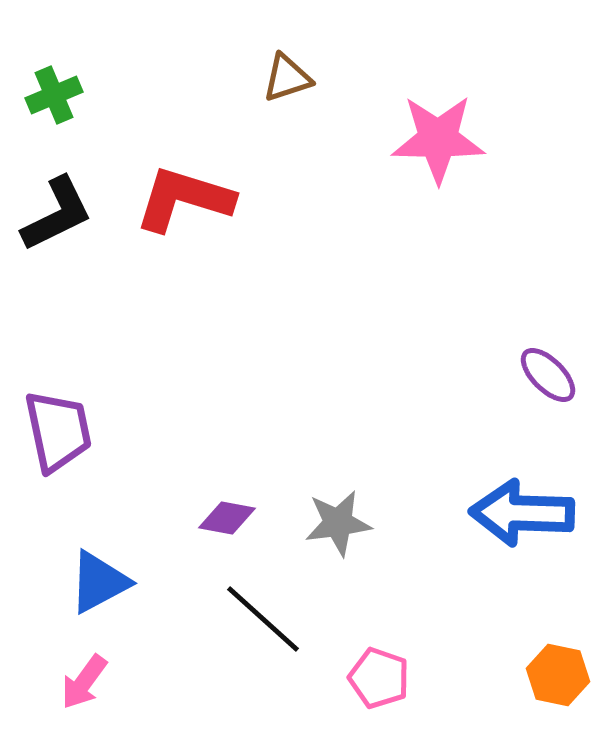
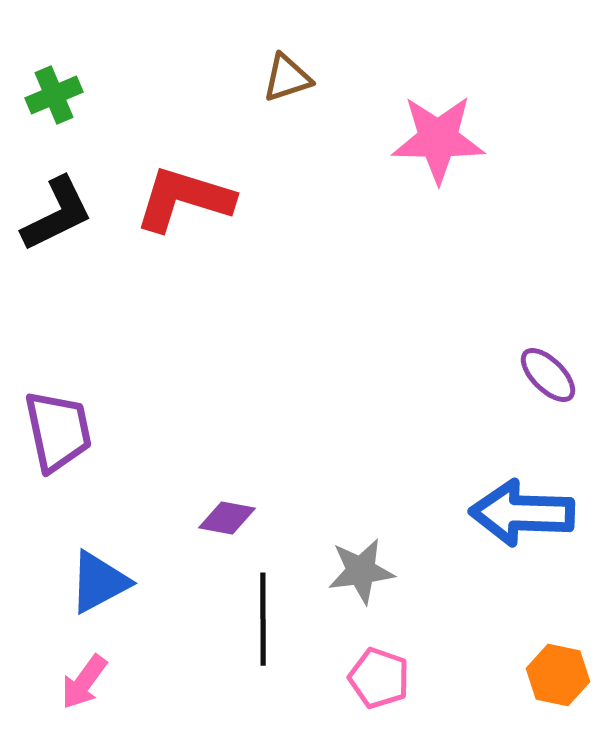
gray star: moved 23 px right, 48 px down
black line: rotated 48 degrees clockwise
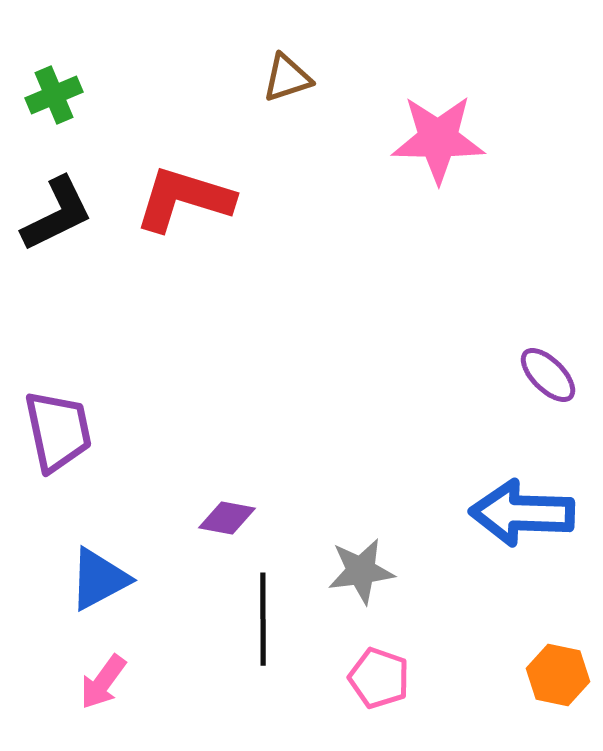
blue triangle: moved 3 px up
pink arrow: moved 19 px right
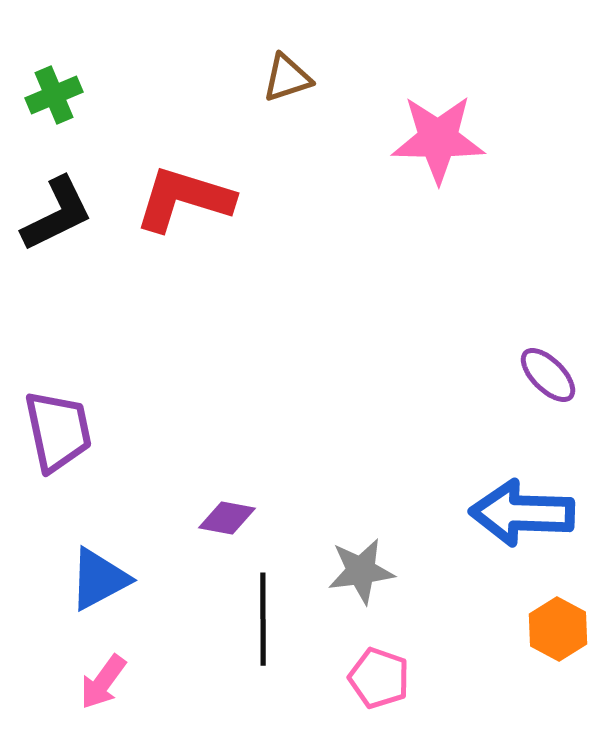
orange hexagon: moved 46 px up; rotated 16 degrees clockwise
